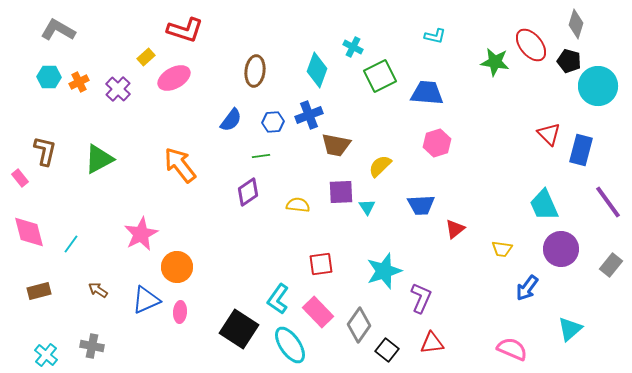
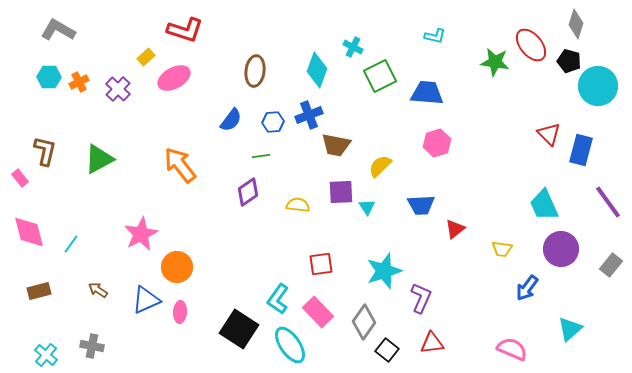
gray diamond at (359, 325): moved 5 px right, 3 px up
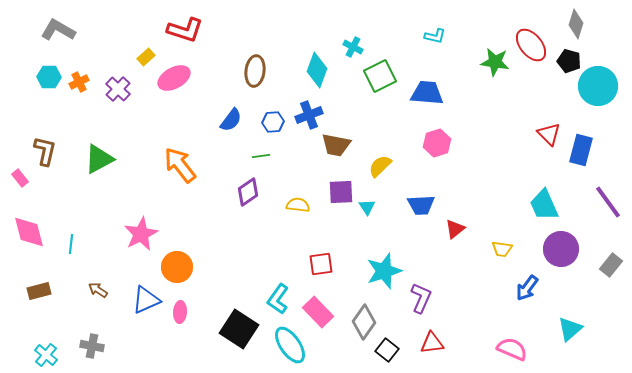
cyan line at (71, 244): rotated 30 degrees counterclockwise
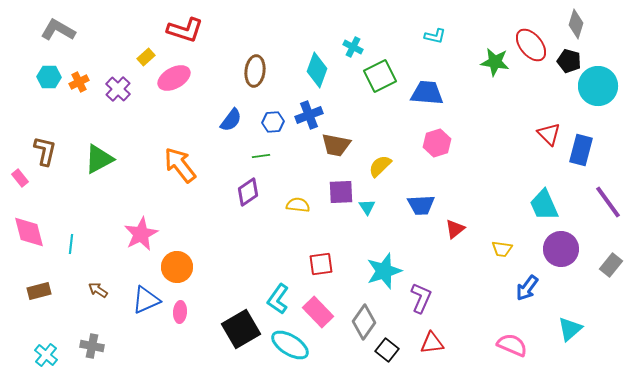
black square at (239, 329): moved 2 px right; rotated 27 degrees clockwise
cyan ellipse at (290, 345): rotated 24 degrees counterclockwise
pink semicircle at (512, 349): moved 4 px up
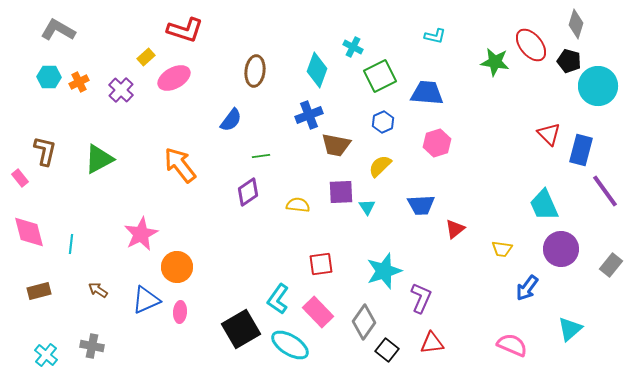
purple cross at (118, 89): moved 3 px right, 1 px down
blue hexagon at (273, 122): moved 110 px right; rotated 20 degrees counterclockwise
purple line at (608, 202): moved 3 px left, 11 px up
